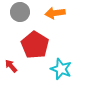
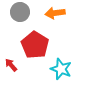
red arrow: moved 1 px up
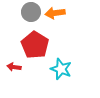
gray circle: moved 11 px right
red arrow: moved 3 px right, 2 px down; rotated 40 degrees counterclockwise
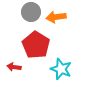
orange arrow: moved 1 px right, 4 px down
red pentagon: moved 1 px right
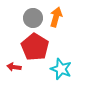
gray circle: moved 2 px right, 6 px down
orange arrow: rotated 114 degrees clockwise
red pentagon: moved 1 px left, 2 px down
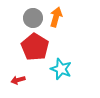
red arrow: moved 4 px right, 13 px down; rotated 24 degrees counterclockwise
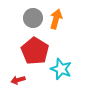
orange arrow: moved 2 px down
red pentagon: moved 4 px down
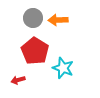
orange arrow: moved 2 px right, 1 px down; rotated 108 degrees counterclockwise
cyan star: moved 2 px right, 1 px up
